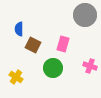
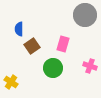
brown square: moved 1 px left, 1 px down; rotated 28 degrees clockwise
yellow cross: moved 5 px left, 5 px down
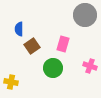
yellow cross: rotated 24 degrees counterclockwise
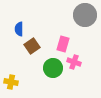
pink cross: moved 16 px left, 4 px up
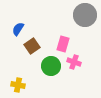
blue semicircle: moved 1 px left; rotated 32 degrees clockwise
green circle: moved 2 px left, 2 px up
yellow cross: moved 7 px right, 3 px down
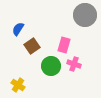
pink rectangle: moved 1 px right, 1 px down
pink cross: moved 2 px down
yellow cross: rotated 24 degrees clockwise
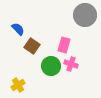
blue semicircle: rotated 104 degrees clockwise
brown square: rotated 21 degrees counterclockwise
pink cross: moved 3 px left
yellow cross: rotated 24 degrees clockwise
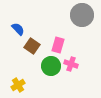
gray circle: moved 3 px left
pink rectangle: moved 6 px left
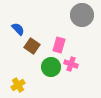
pink rectangle: moved 1 px right
green circle: moved 1 px down
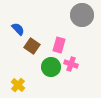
yellow cross: rotated 16 degrees counterclockwise
